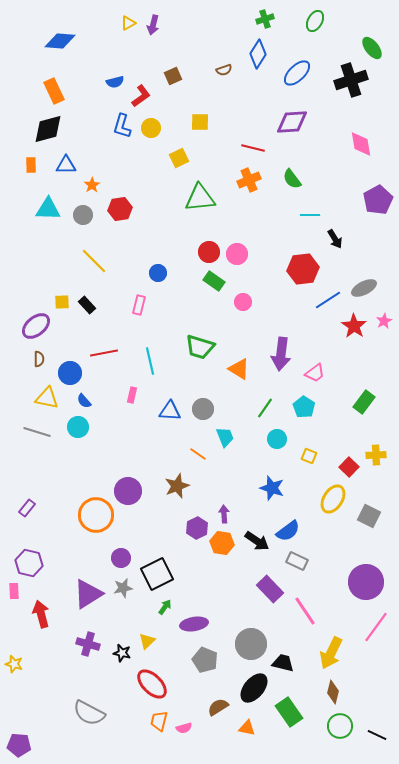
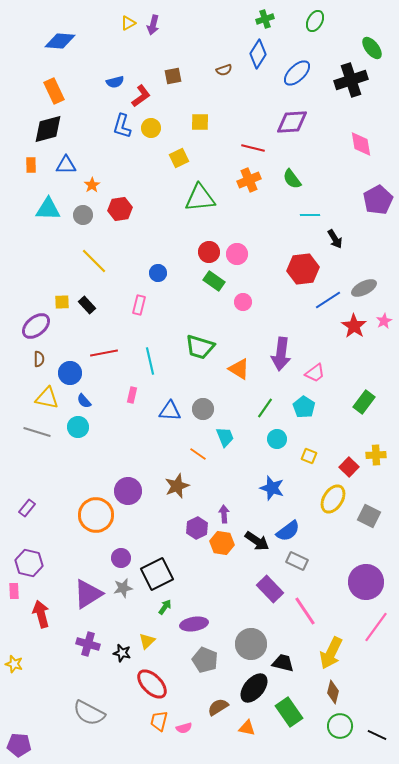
brown square at (173, 76): rotated 12 degrees clockwise
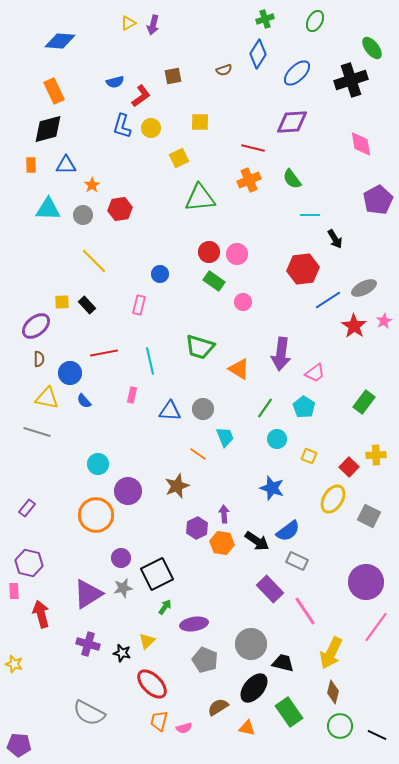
blue circle at (158, 273): moved 2 px right, 1 px down
cyan circle at (78, 427): moved 20 px right, 37 px down
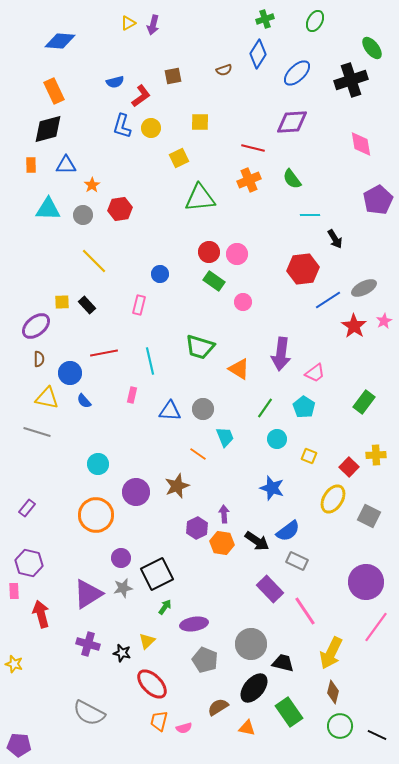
purple circle at (128, 491): moved 8 px right, 1 px down
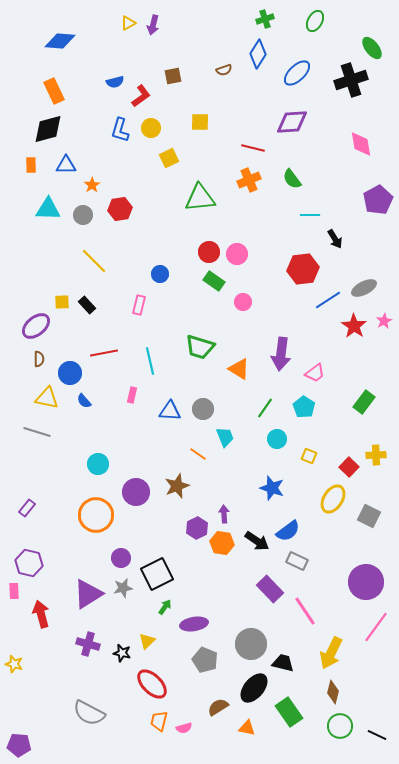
blue L-shape at (122, 126): moved 2 px left, 4 px down
yellow square at (179, 158): moved 10 px left
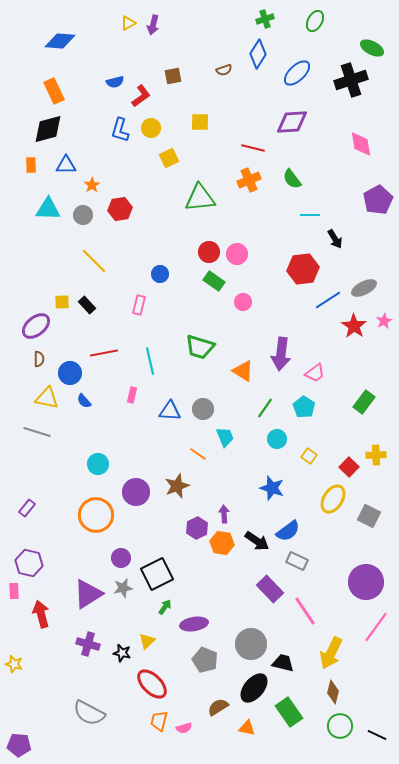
green ellipse at (372, 48): rotated 25 degrees counterclockwise
orange triangle at (239, 369): moved 4 px right, 2 px down
yellow square at (309, 456): rotated 14 degrees clockwise
